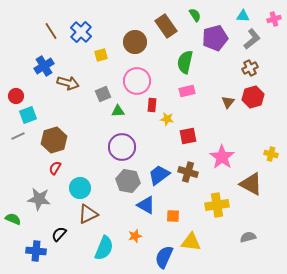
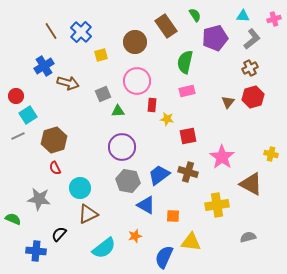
cyan square at (28, 115): rotated 12 degrees counterclockwise
red semicircle at (55, 168): rotated 56 degrees counterclockwise
cyan semicircle at (104, 248): rotated 30 degrees clockwise
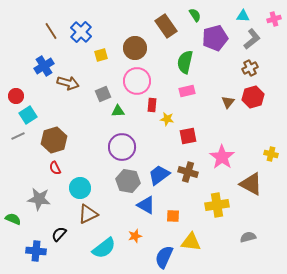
brown circle at (135, 42): moved 6 px down
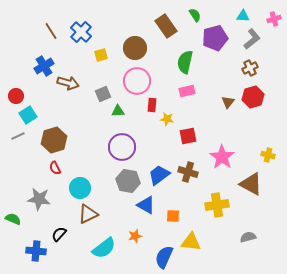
yellow cross at (271, 154): moved 3 px left, 1 px down
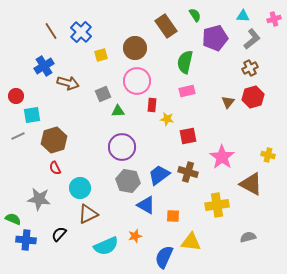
cyan square at (28, 115): moved 4 px right; rotated 24 degrees clockwise
cyan semicircle at (104, 248): moved 2 px right, 2 px up; rotated 15 degrees clockwise
blue cross at (36, 251): moved 10 px left, 11 px up
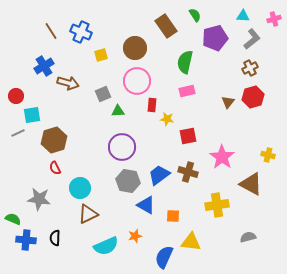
blue cross at (81, 32): rotated 20 degrees counterclockwise
gray line at (18, 136): moved 3 px up
black semicircle at (59, 234): moved 4 px left, 4 px down; rotated 42 degrees counterclockwise
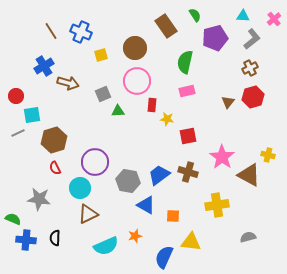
pink cross at (274, 19): rotated 24 degrees counterclockwise
purple circle at (122, 147): moved 27 px left, 15 px down
brown triangle at (251, 184): moved 2 px left, 9 px up
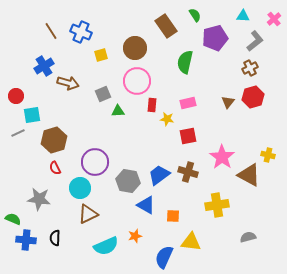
gray L-shape at (252, 39): moved 3 px right, 2 px down
pink rectangle at (187, 91): moved 1 px right, 12 px down
